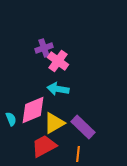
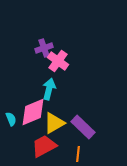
cyan arrow: moved 9 px left; rotated 95 degrees clockwise
pink diamond: moved 2 px down
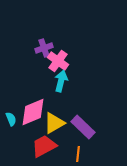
cyan arrow: moved 12 px right, 8 px up
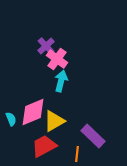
purple cross: moved 2 px right, 2 px up; rotated 24 degrees counterclockwise
pink cross: moved 1 px left, 2 px up
yellow triangle: moved 2 px up
purple rectangle: moved 10 px right, 9 px down
orange line: moved 1 px left
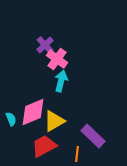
purple cross: moved 1 px left, 1 px up
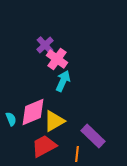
cyan arrow: moved 2 px right; rotated 10 degrees clockwise
